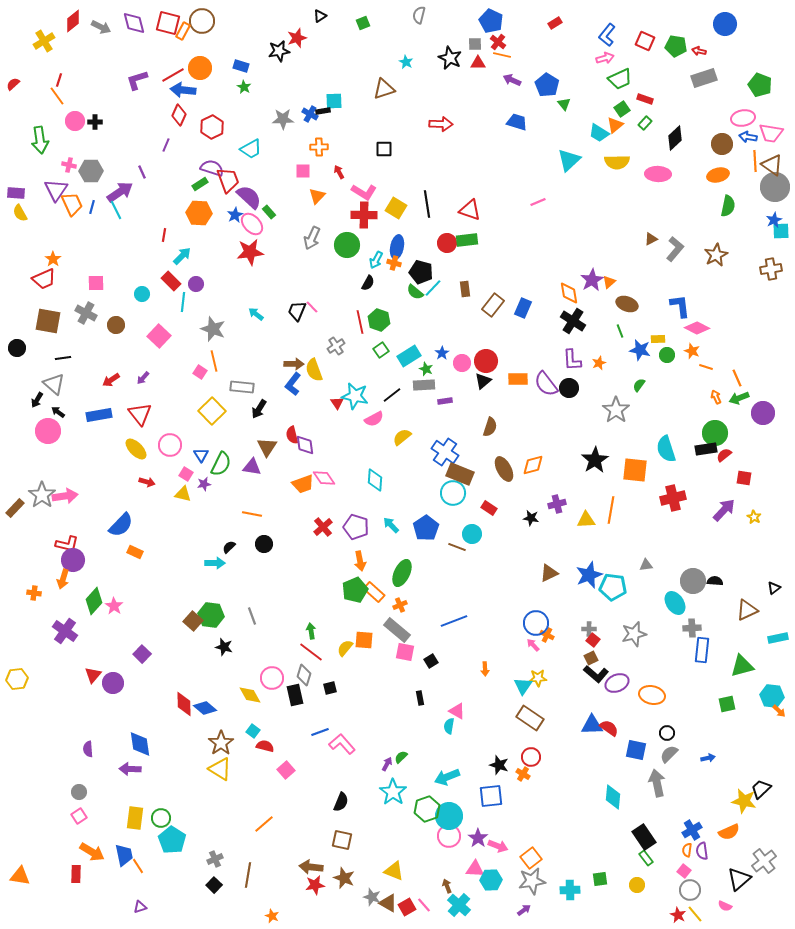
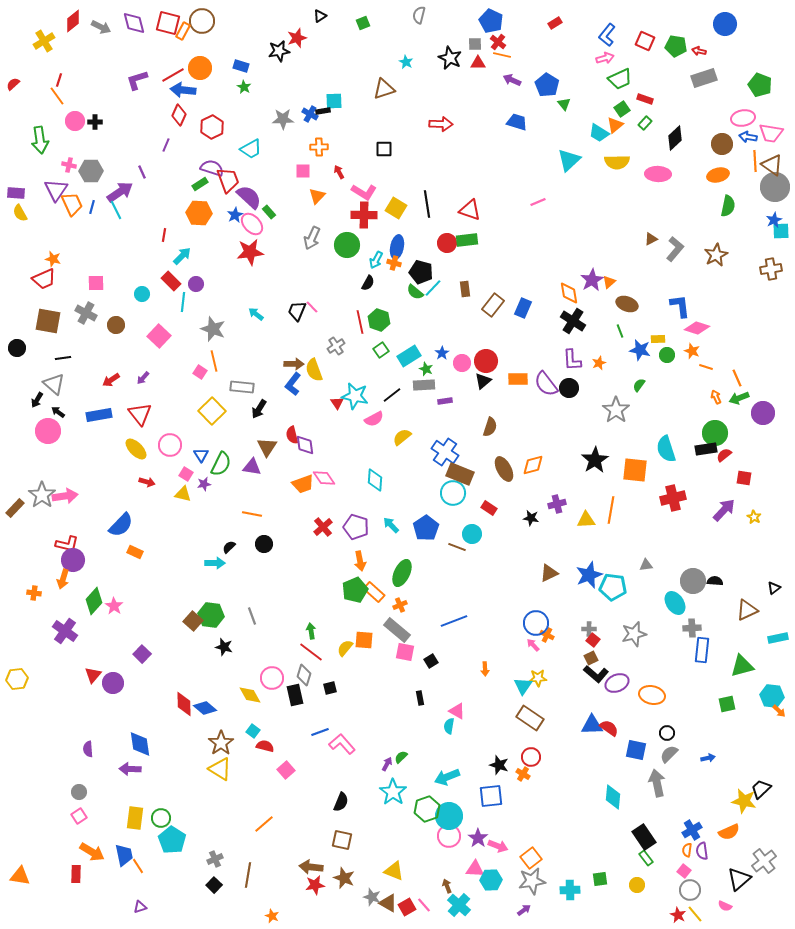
orange star at (53, 259): rotated 21 degrees counterclockwise
pink diamond at (697, 328): rotated 10 degrees counterclockwise
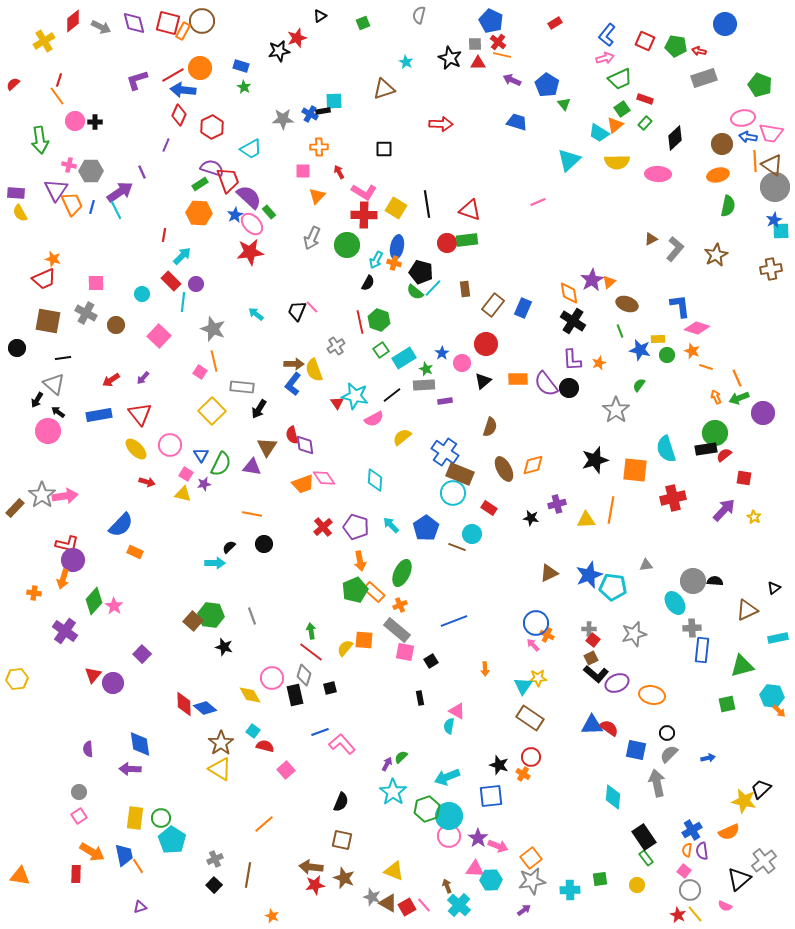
cyan rectangle at (409, 356): moved 5 px left, 2 px down
red circle at (486, 361): moved 17 px up
black star at (595, 460): rotated 16 degrees clockwise
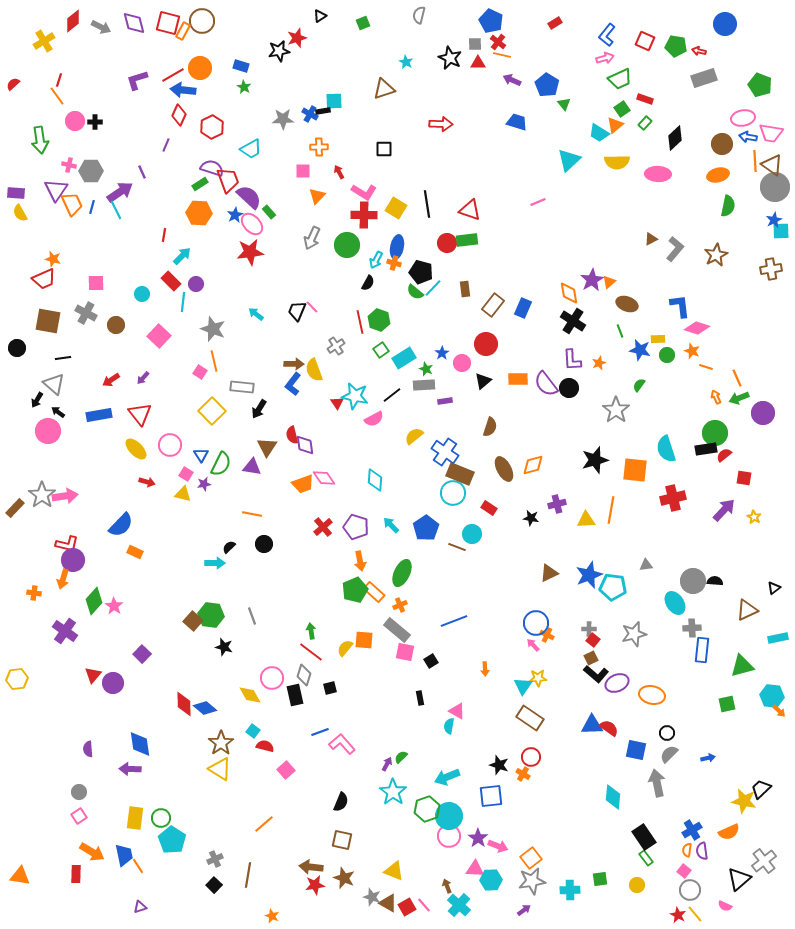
yellow semicircle at (402, 437): moved 12 px right, 1 px up
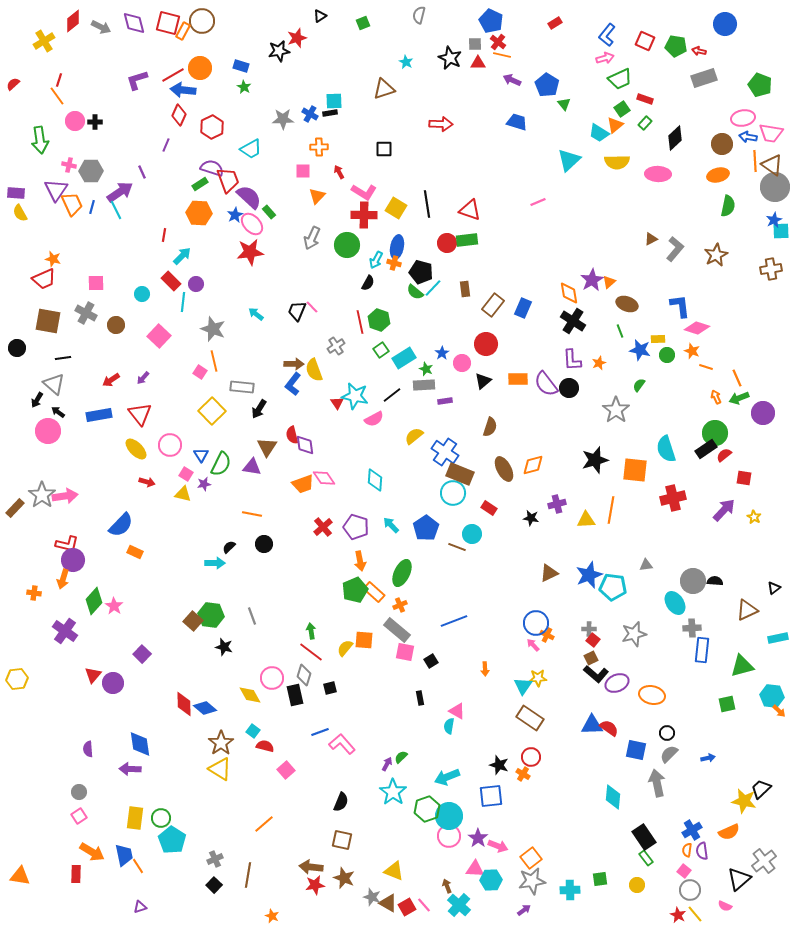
black rectangle at (323, 111): moved 7 px right, 2 px down
black rectangle at (706, 449): rotated 25 degrees counterclockwise
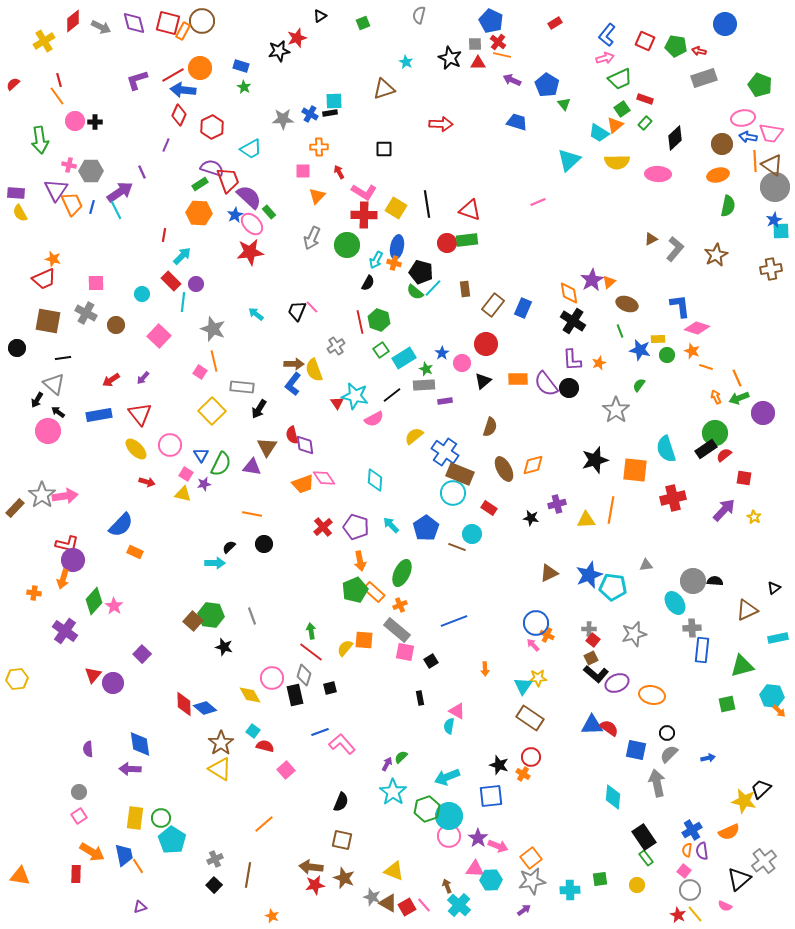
red line at (59, 80): rotated 32 degrees counterclockwise
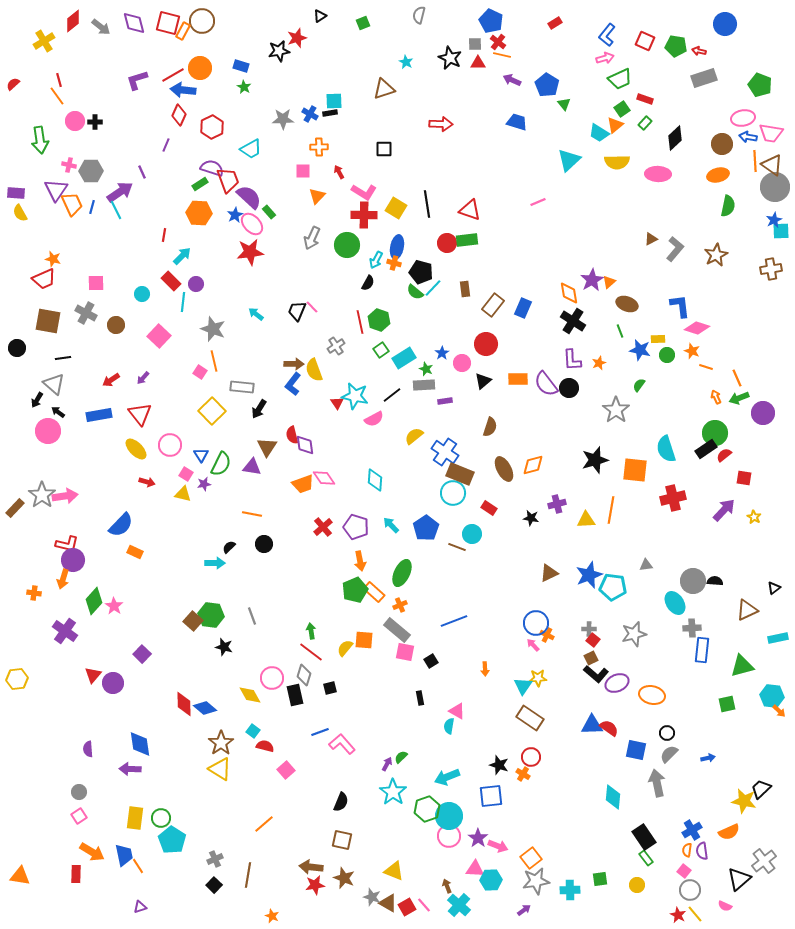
gray arrow at (101, 27): rotated 12 degrees clockwise
gray star at (532, 881): moved 4 px right
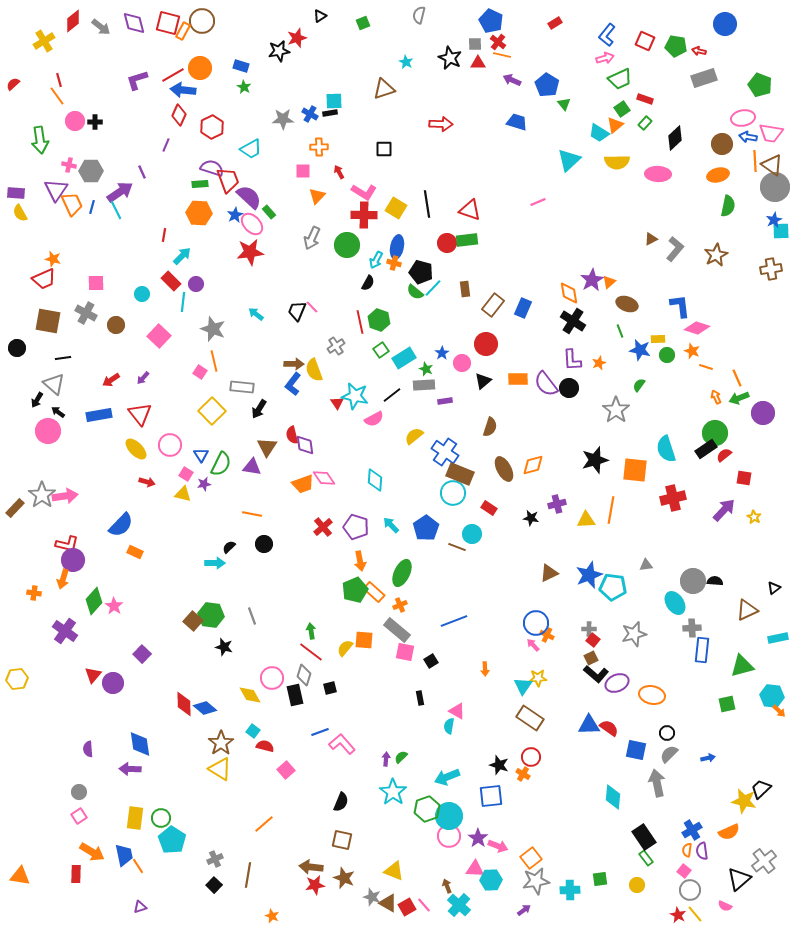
green rectangle at (200, 184): rotated 28 degrees clockwise
blue triangle at (592, 725): moved 3 px left
purple arrow at (387, 764): moved 1 px left, 5 px up; rotated 24 degrees counterclockwise
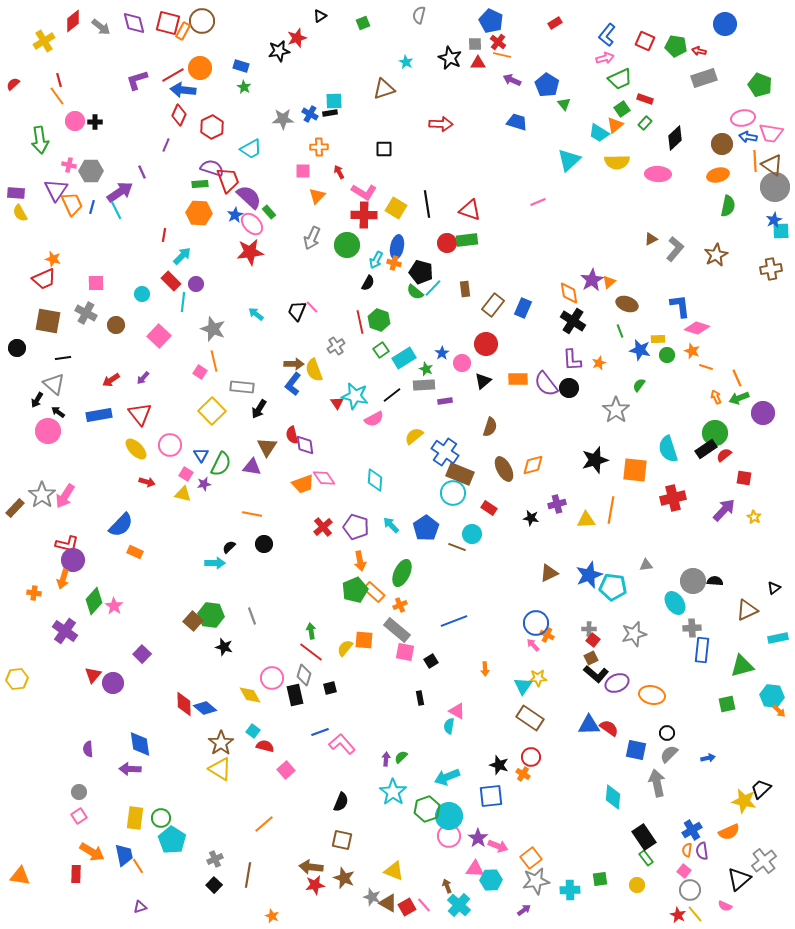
cyan semicircle at (666, 449): moved 2 px right
pink arrow at (65, 496): rotated 130 degrees clockwise
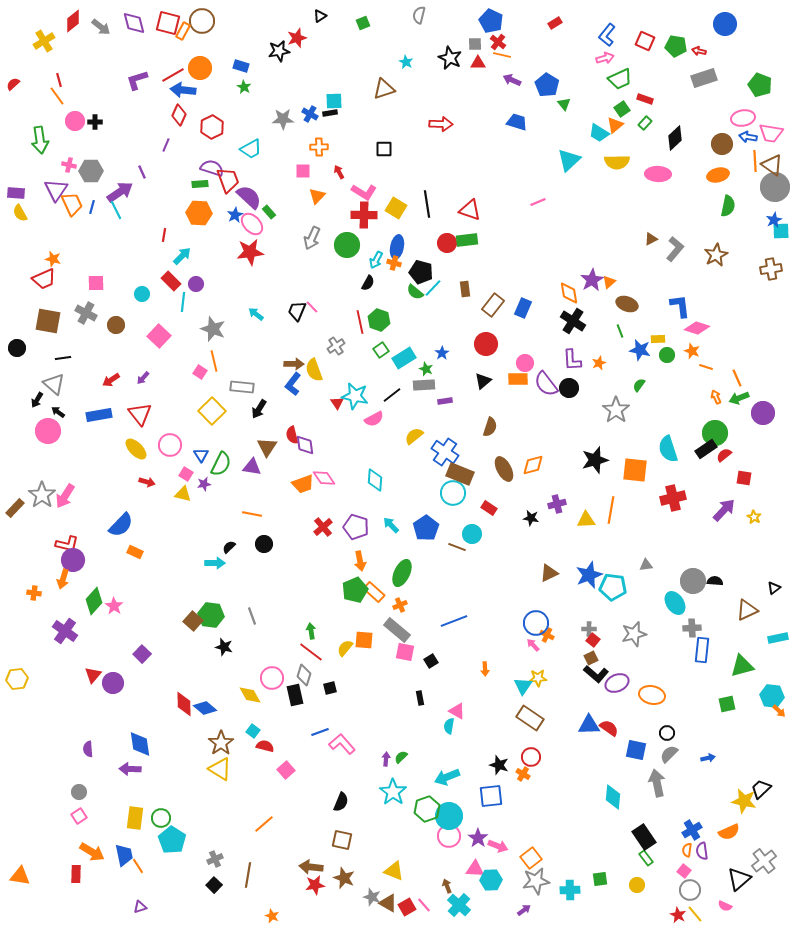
pink circle at (462, 363): moved 63 px right
